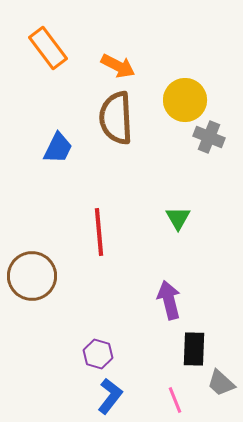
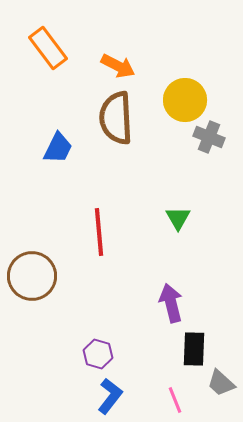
purple arrow: moved 2 px right, 3 px down
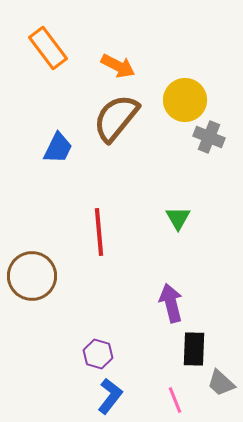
brown semicircle: rotated 42 degrees clockwise
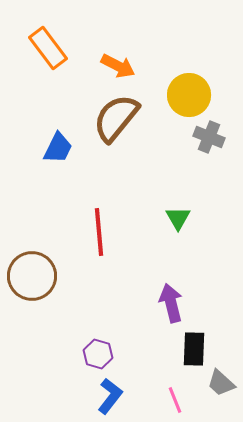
yellow circle: moved 4 px right, 5 px up
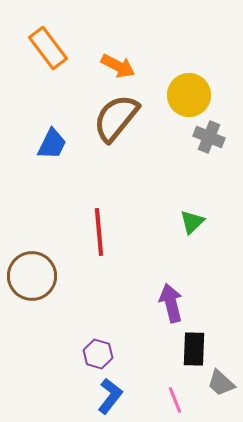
blue trapezoid: moved 6 px left, 4 px up
green triangle: moved 14 px right, 4 px down; rotated 16 degrees clockwise
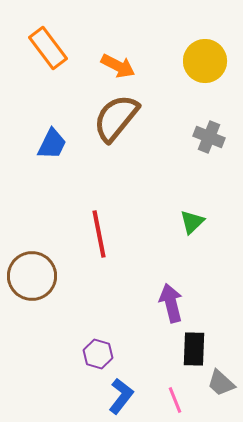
yellow circle: moved 16 px right, 34 px up
red line: moved 2 px down; rotated 6 degrees counterclockwise
blue L-shape: moved 11 px right
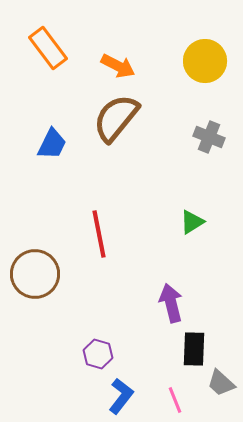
green triangle: rotated 12 degrees clockwise
brown circle: moved 3 px right, 2 px up
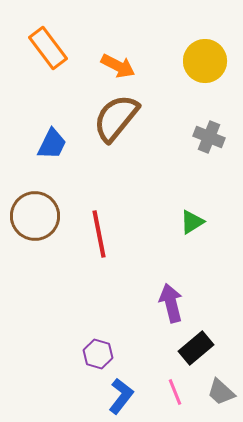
brown circle: moved 58 px up
black rectangle: moved 2 px right, 1 px up; rotated 48 degrees clockwise
gray trapezoid: moved 9 px down
pink line: moved 8 px up
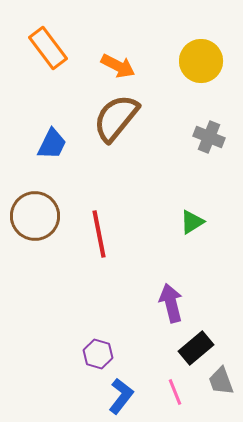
yellow circle: moved 4 px left
gray trapezoid: moved 11 px up; rotated 28 degrees clockwise
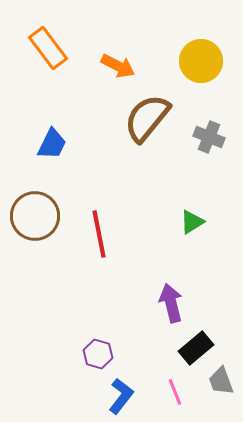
brown semicircle: moved 31 px right
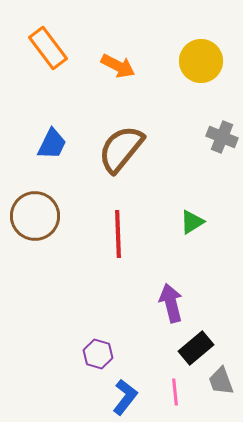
brown semicircle: moved 26 px left, 31 px down
gray cross: moved 13 px right
red line: moved 19 px right; rotated 9 degrees clockwise
pink line: rotated 16 degrees clockwise
blue L-shape: moved 4 px right, 1 px down
